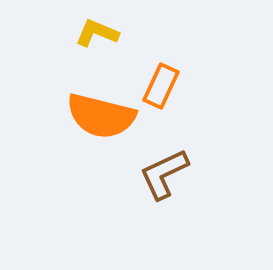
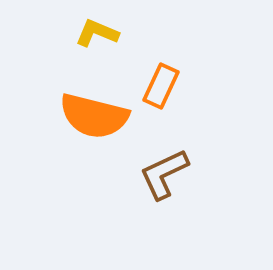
orange semicircle: moved 7 px left
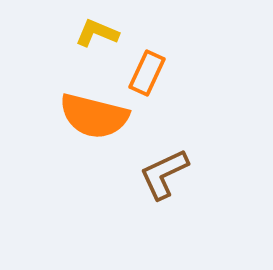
orange rectangle: moved 14 px left, 13 px up
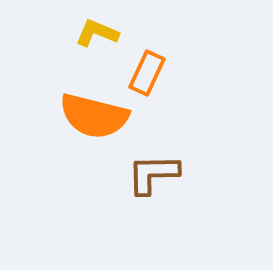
brown L-shape: moved 11 px left; rotated 24 degrees clockwise
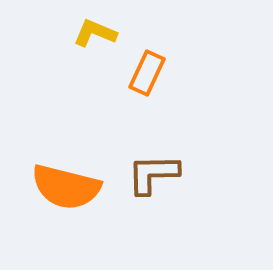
yellow L-shape: moved 2 px left
orange semicircle: moved 28 px left, 71 px down
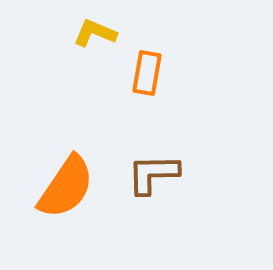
orange rectangle: rotated 15 degrees counterclockwise
orange semicircle: rotated 70 degrees counterclockwise
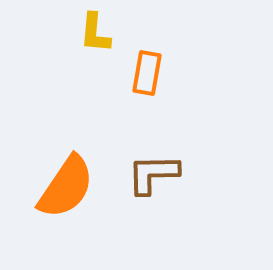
yellow L-shape: rotated 108 degrees counterclockwise
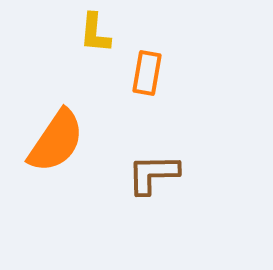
orange semicircle: moved 10 px left, 46 px up
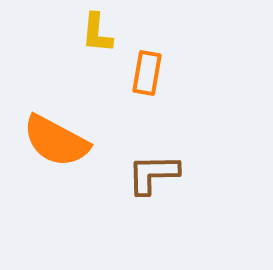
yellow L-shape: moved 2 px right
orange semicircle: rotated 84 degrees clockwise
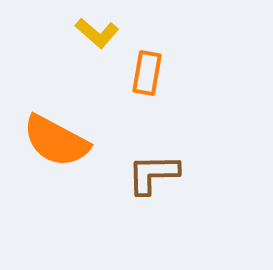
yellow L-shape: rotated 54 degrees counterclockwise
